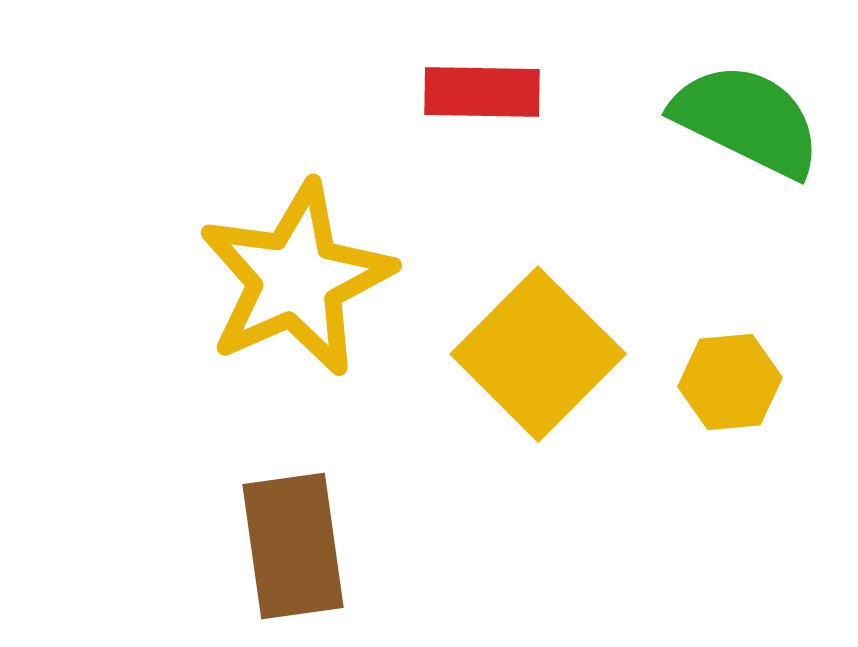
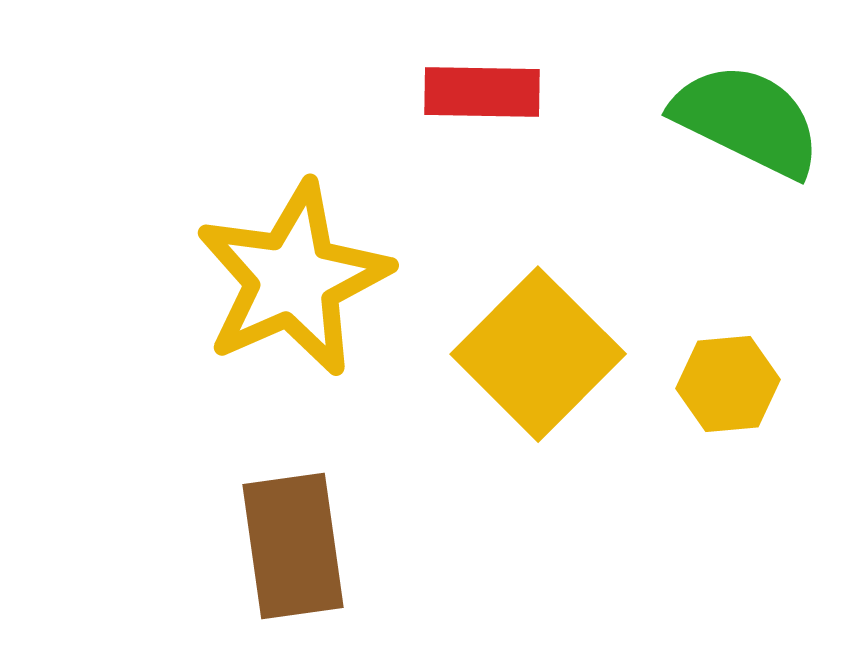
yellow star: moved 3 px left
yellow hexagon: moved 2 px left, 2 px down
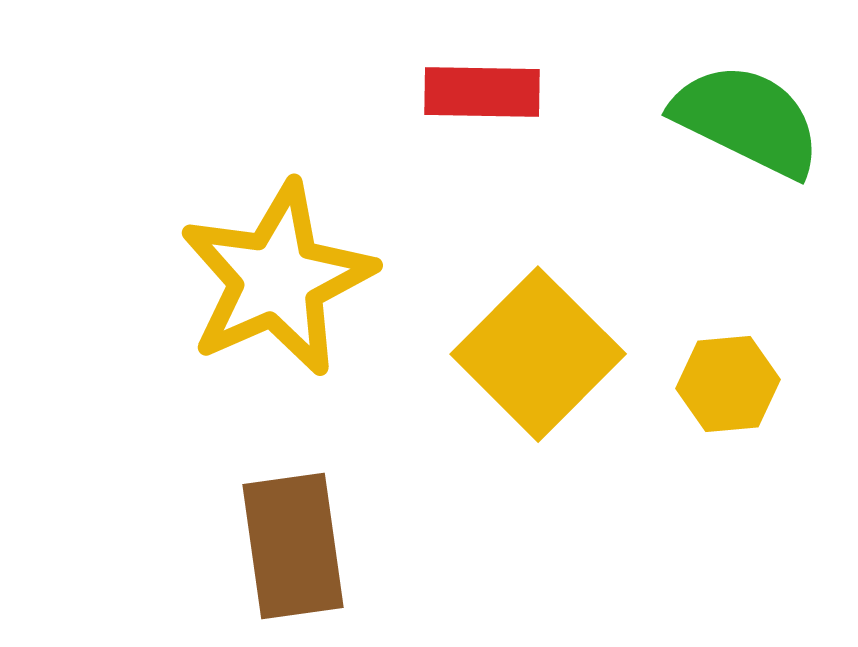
yellow star: moved 16 px left
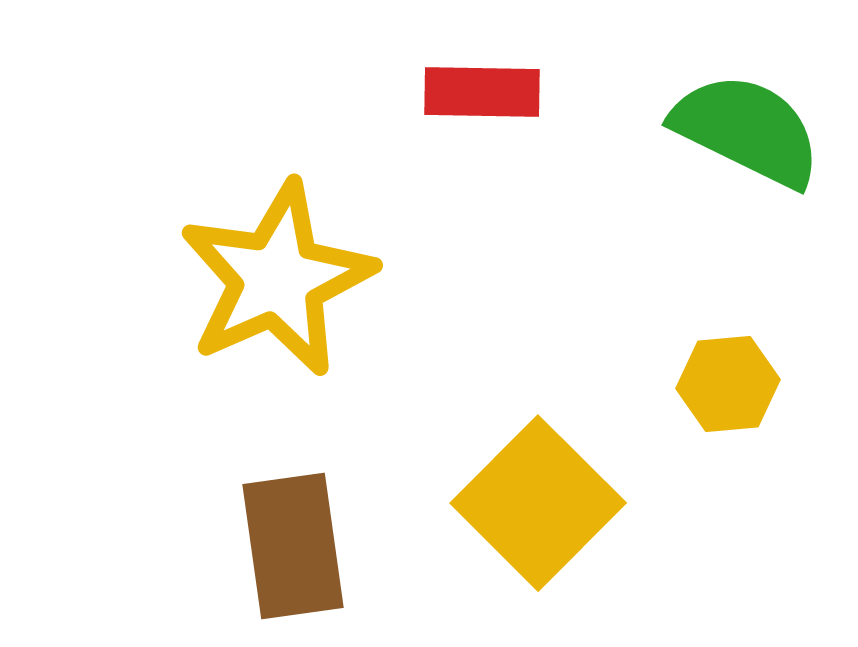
green semicircle: moved 10 px down
yellow square: moved 149 px down
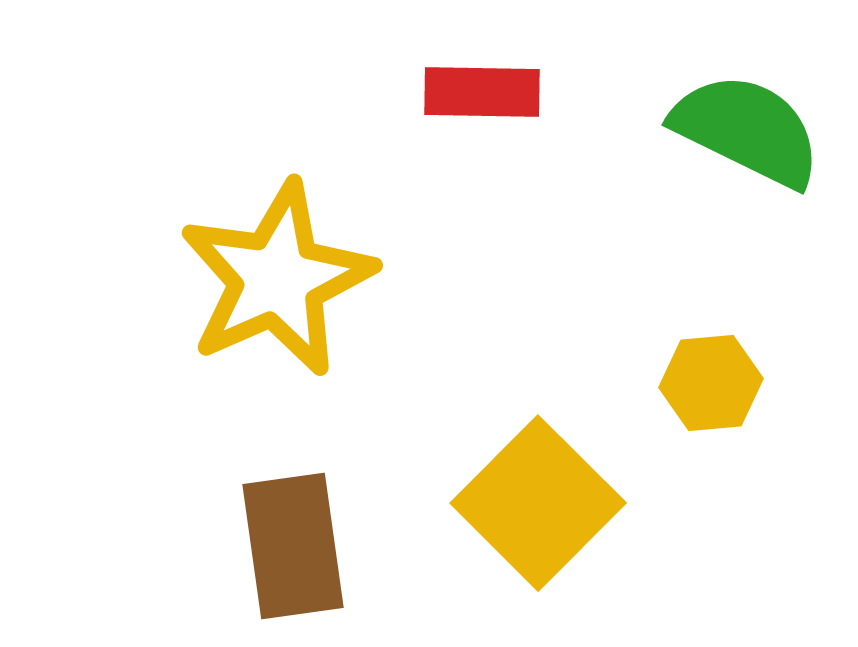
yellow hexagon: moved 17 px left, 1 px up
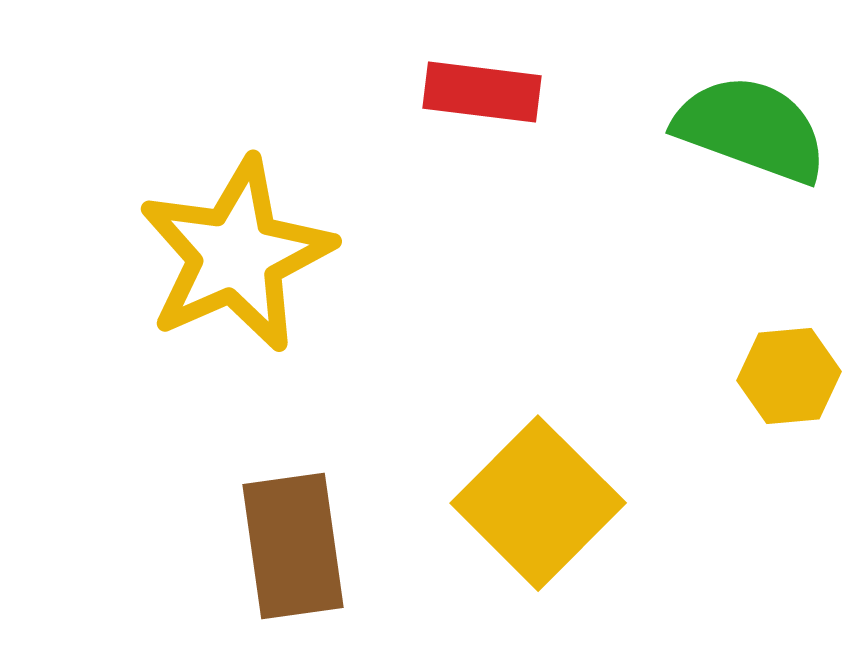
red rectangle: rotated 6 degrees clockwise
green semicircle: moved 4 px right, 1 px up; rotated 6 degrees counterclockwise
yellow star: moved 41 px left, 24 px up
yellow hexagon: moved 78 px right, 7 px up
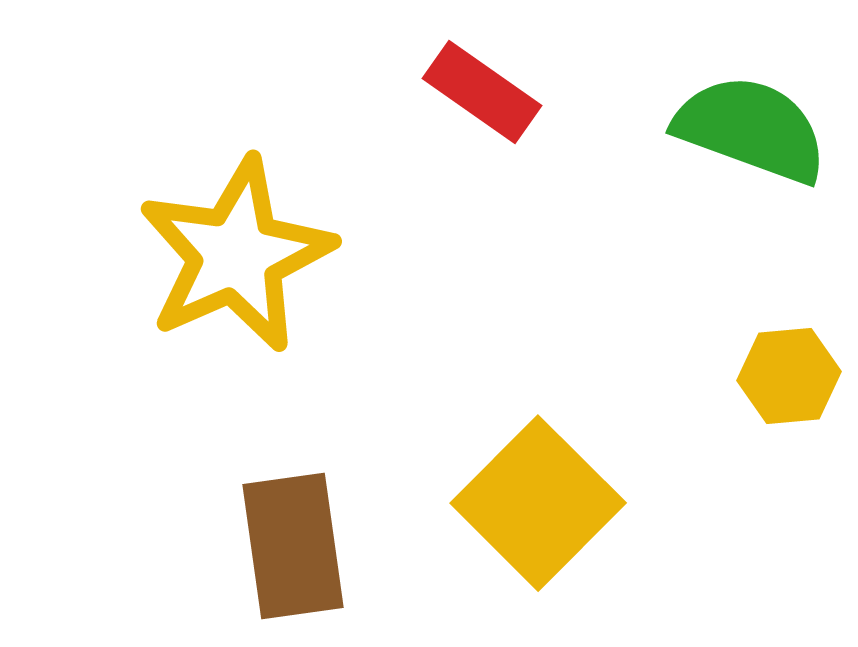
red rectangle: rotated 28 degrees clockwise
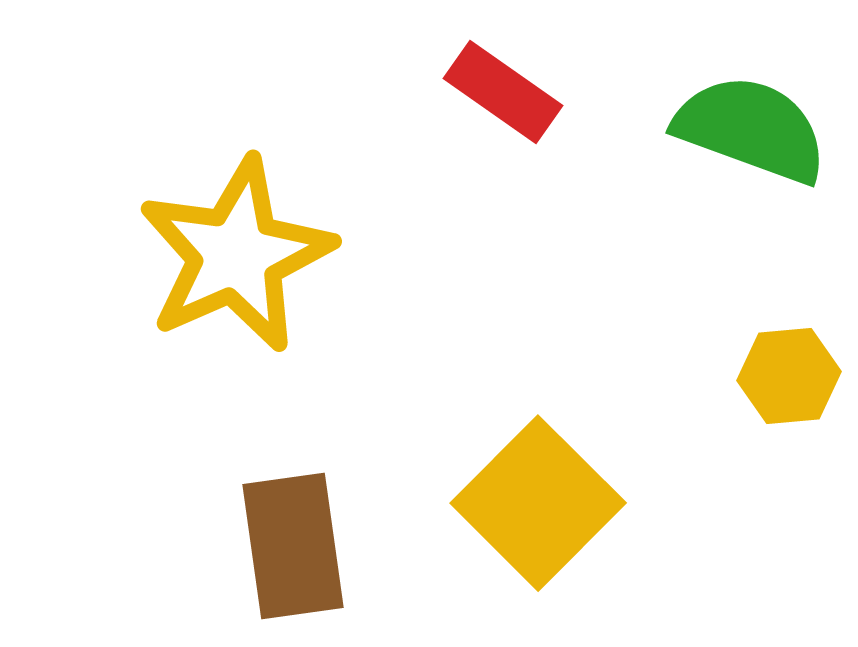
red rectangle: moved 21 px right
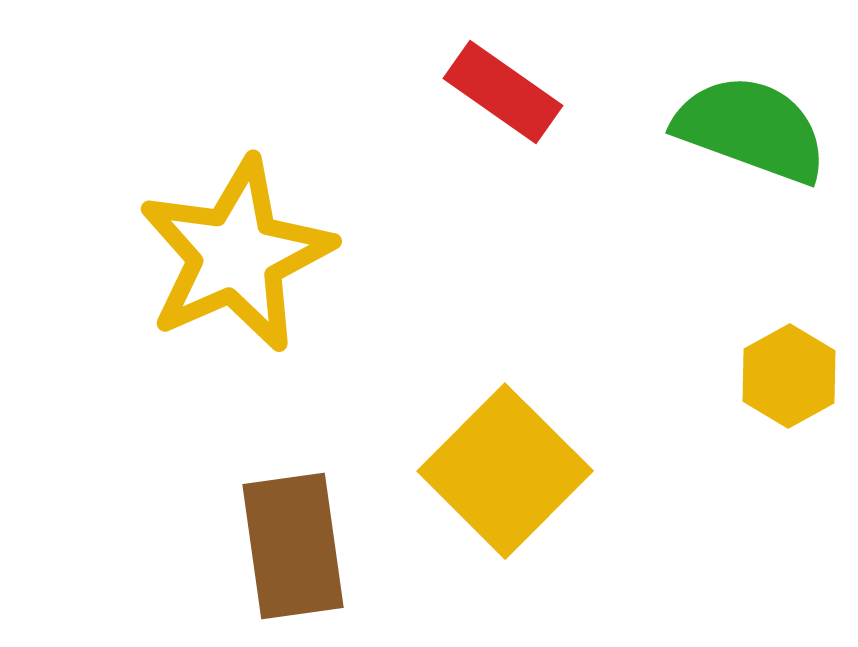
yellow hexagon: rotated 24 degrees counterclockwise
yellow square: moved 33 px left, 32 px up
